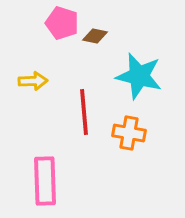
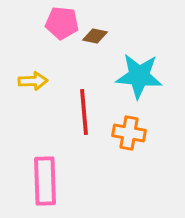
pink pentagon: rotated 12 degrees counterclockwise
cyan star: rotated 9 degrees counterclockwise
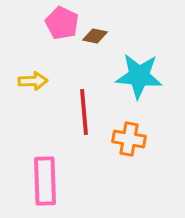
pink pentagon: rotated 20 degrees clockwise
orange cross: moved 6 px down
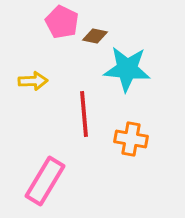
pink pentagon: moved 1 px up
cyan star: moved 12 px left, 7 px up
red line: moved 2 px down
orange cross: moved 2 px right
pink rectangle: rotated 33 degrees clockwise
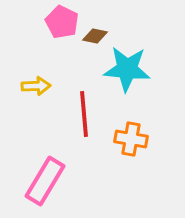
yellow arrow: moved 3 px right, 5 px down
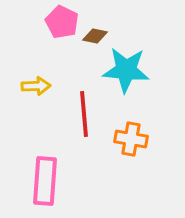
cyan star: moved 1 px left, 1 px down
pink rectangle: rotated 27 degrees counterclockwise
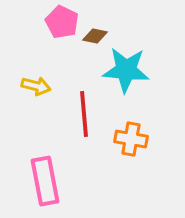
yellow arrow: rotated 16 degrees clockwise
pink rectangle: rotated 15 degrees counterclockwise
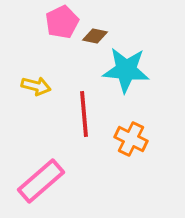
pink pentagon: rotated 20 degrees clockwise
orange cross: rotated 16 degrees clockwise
pink rectangle: moved 4 px left; rotated 60 degrees clockwise
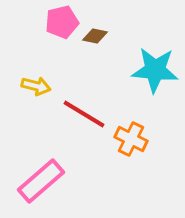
pink pentagon: rotated 12 degrees clockwise
cyan star: moved 29 px right
red line: rotated 54 degrees counterclockwise
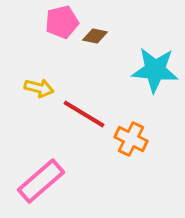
yellow arrow: moved 3 px right, 2 px down
